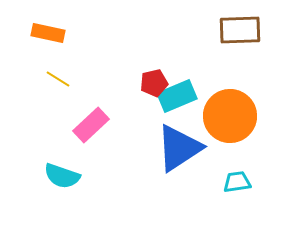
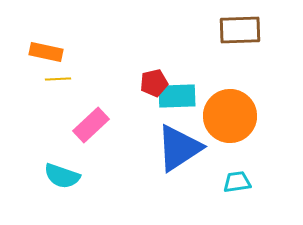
orange rectangle: moved 2 px left, 19 px down
yellow line: rotated 35 degrees counterclockwise
cyan rectangle: rotated 21 degrees clockwise
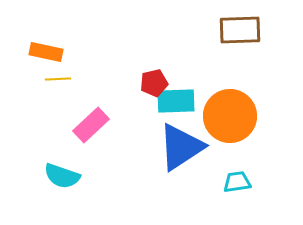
cyan rectangle: moved 1 px left, 5 px down
blue triangle: moved 2 px right, 1 px up
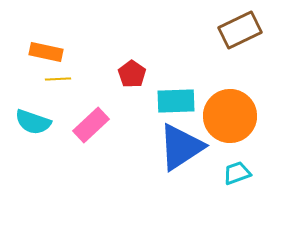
brown rectangle: rotated 24 degrees counterclockwise
red pentagon: moved 22 px left, 9 px up; rotated 24 degrees counterclockwise
cyan semicircle: moved 29 px left, 54 px up
cyan trapezoid: moved 9 px up; rotated 12 degrees counterclockwise
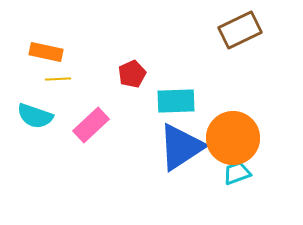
red pentagon: rotated 12 degrees clockwise
orange circle: moved 3 px right, 22 px down
cyan semicircle: moved 2 px right, 6 px up
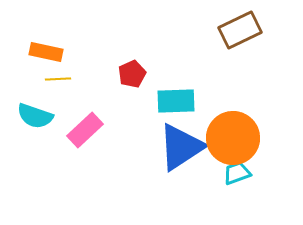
pink rectangle: moved 6 px left, 5 px down
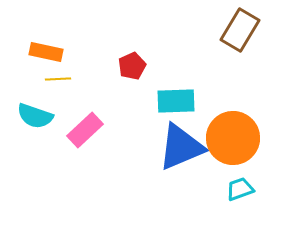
brown rectangle: rotated 33 degrees counterclockwise
red pentagon: moved 8 px up
blue triangle: rotated 10 degrees clockwise
cyan trapezoid: moved 3 px right, 16 px down
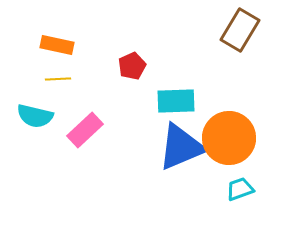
orange rectangle: moved 11 px right, 7 px up
cyan semicircle: rotated 6 degrees counterclockwise
orange circle: moved 4 px left
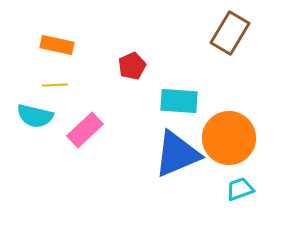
brown rectangle: moved 10 px left, 3 px down
yellow line: moved 3 px left, 6 px down
cyan rectangle: moved 3 px right; rotated 6 degrees clockwise
blue triangle: moved 4 px left, 7 px down
